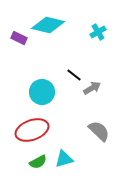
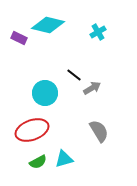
cyan circle: moved 3 px right, 1 px down
gray semicircle: rotated 15 degrees clockwise
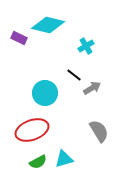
cyan cross: moved 12 px left, 14 px down
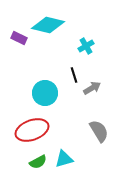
black line: rotated 35 degrees clockwise
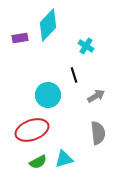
cyan diamond: rotated 60 degrees counterclockwise
purple rectangle: moved 1 px right; rotated 35 degrees counterclockwise
cyan cross: rotated 28 degrees counterclockwise
gray arrow: moved 4 px right, 8 px down
cyan circle: moved 3 px right, 2 px down
gray semicircle: moved 1 px left, 2 px down; rotated 25 degrees clockwise
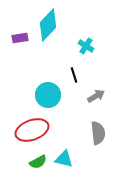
cyan triangle: rotated 30 degrees clockwise
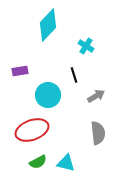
purple rectangle: moved 33 px down
cyan triangle: moved 2 px right, 4 px down
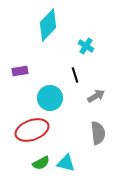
black line: moved 1 px right
cyan circle: moved 2 px right, 3 px down
green semicircle: moved 3 px right, 1 px down
